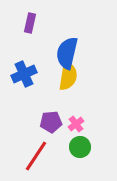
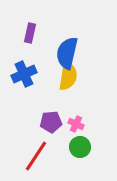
purple rectangle: moved 10 px down
pink cross: rotated 28 degrees counterclockwise
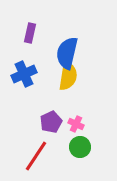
purple pentagon: rotated 20 degrees counterclockwise
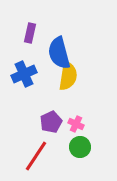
blue semicircle: moved 8 px left; rotated 28 degrees counterclockwise
